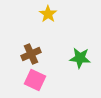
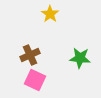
yellow star: moved 2 px right
brown cross: moved 1 px left, 1 px down
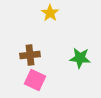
yellow star: moved 1 px up
brown cross: rotated 18 degrees clockwise
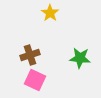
brown cross: rotated 12 degrees counterclockwise
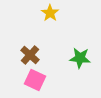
brown cross: rotated 30 degrees counterclockwise
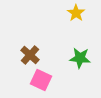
yellow star: moved 26 px right
pink square: moved 6 px right
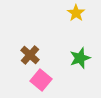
green star: rotated 25 degrees counterclockwise
pink square: rotated 15 degrees clockwise
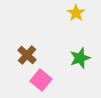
brown cross: moved 3 px left
